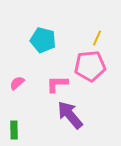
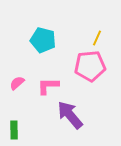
pink L-shape: moved 9 px left, 2 px down
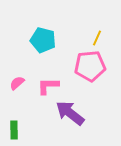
purple arrow: moved 2 px up; rotated 12 degrees counterclockwise
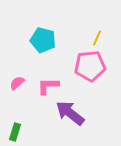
green rectangle: moved 1 px right, 2 px down; rotated 18 degrees clockwise
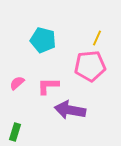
purple arrow: moved 3 px up; rotated 28 degrees counterclockwise
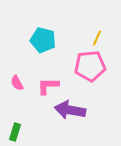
pink semicircle: rotated 77 degrees counterclockwise
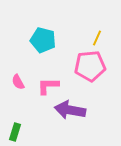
pink semicircle: moved 1 px right, 1 px up
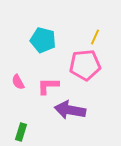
yellow line: moved 2 px left, 1 px up
pink pentagon: moved 5 px left, 1 px up
green rectangle: moved 6 px right
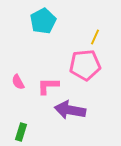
cyan pentagon: moved 19 px up; rotated 30 degrees clockwise
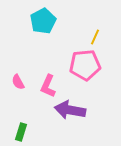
pink L-shape: rotated 65 degrees counterclockwise
